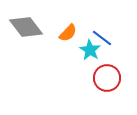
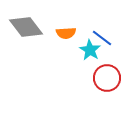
orange semicircle: moved 2 px left; rotated 42 degrees clockwise
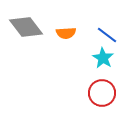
blue line: moved 5 px right, 3 px up
cyan star: moved 13 px right, 8 px down
red circle: moved 5 px left, 15 px down
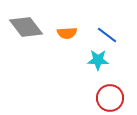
orange semicircle: moved 1 px right
cyan star: moved 5 px left, 2 px down; rotated 30 degrees counterclockwise
red circle: moved 8 px right, 5 px down
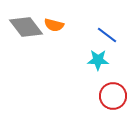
orange semicircle: moved 13 px left, 8 px up; rotated 18 degrees clockwise
red circle: moved 3 px right, 2 px up
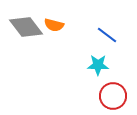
cyan star: moved 5 px down
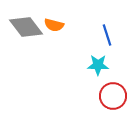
blue line: rotated 35 degrees clockwise
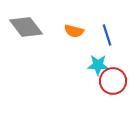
orange semicircle: moved 20 px right, 6 px down
red circle: moved 15 px up
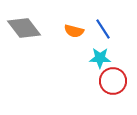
gray diamond: moved 2 px left, 1 px down
blue line: moved 4 px left, 6 px up; rotated 15 degrees counterclockwise
cyan star: moved 2 px right, 7 px up
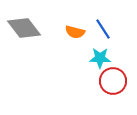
orange semicircle: moved 1 px right, 1 px down
